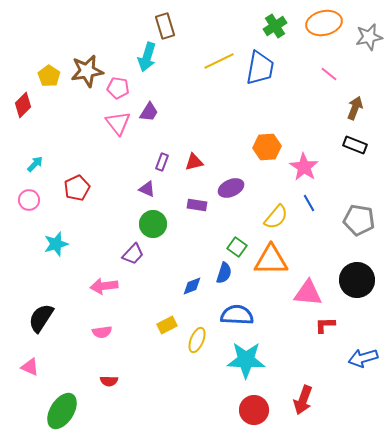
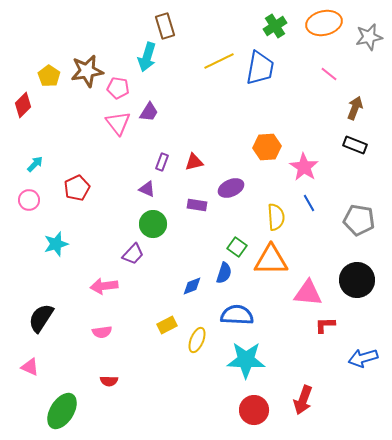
yellow semicircle at (276, 217): rotated 44 degrees counterclockwise
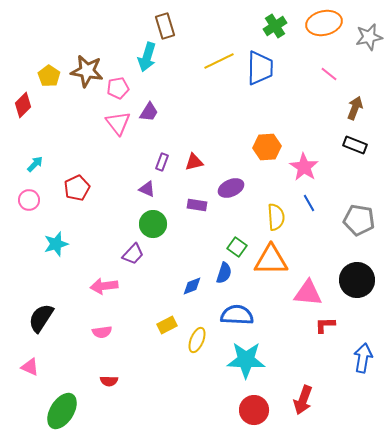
blue trapezoid at (260, 68): rotated 9 degrees counterclockwise
brown star at (87, 71): rotated 20 degrees clockwise
pink pentagon at (118, 88): rotated 20 degrees counterclockwise
blue arrow at (363, 358): rotated 116 degrees clockwise
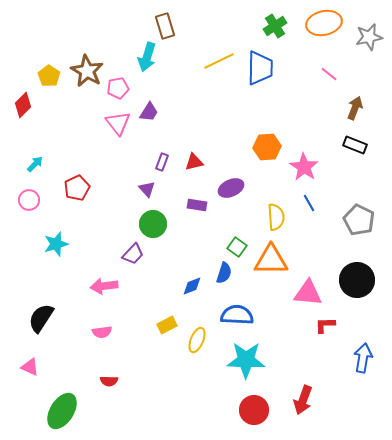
brown star at (87, 71): rotated 20 degrees clockwise
purple triangle at (147, 189): rotated 24 degrees clockwise
gray pentagon at (359, 220): rotated 16 degrees clockwise
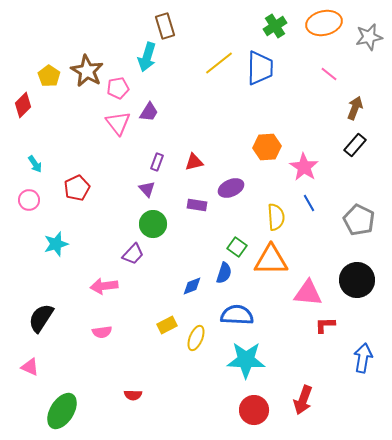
yellow line at (219, 61): moved 2 px down; rotated 12 degrees counterclockwise
black rectangle at (355, 145): rotated 70 degrees counterclockwise
purple rectangle at (162, 162): moved 5 px left
cyan arrow at (35, 164): rotated 102 degrees clockwise
yellow ellipse at (197, 340): moved 1 px left, 2 px up
red semicircle at (109, 381): moved 24 px right, 14 px down
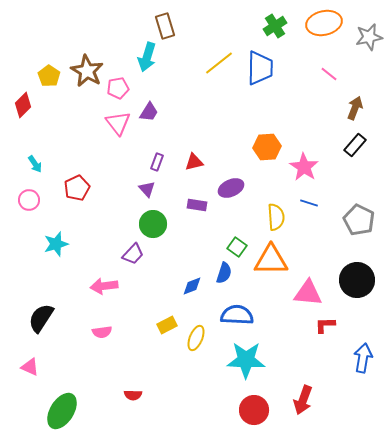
blue line at (309, 203): rotated 42 degrees counterclockwise
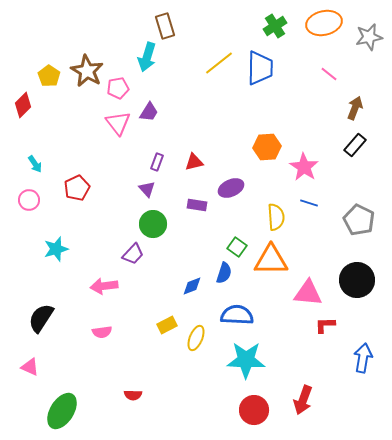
cyan star at (56, 244): moved 5 px down
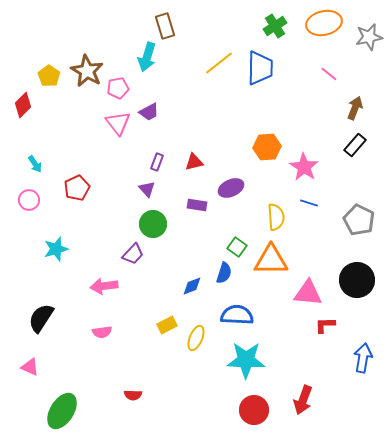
purple trapezoid at (149, 112): rotated 30 degrees clockwise
